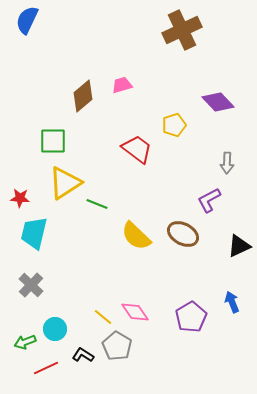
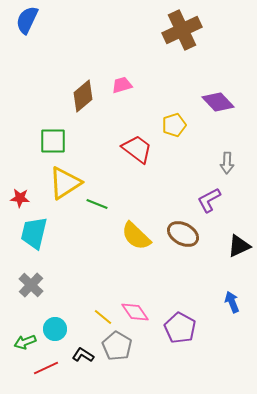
purple pentagon: moved 11 px left, 11 px down; rotated 12 degrees counterclockwise
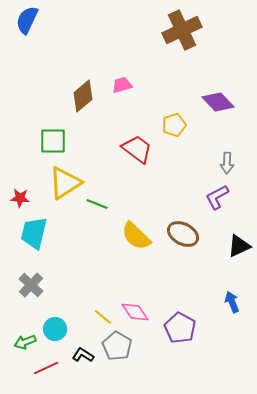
purple L-shape: moved 8 px right, 3 px up
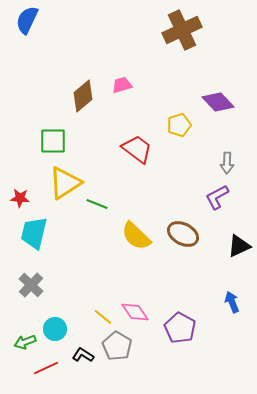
yellow pentagon: moved 5 px right
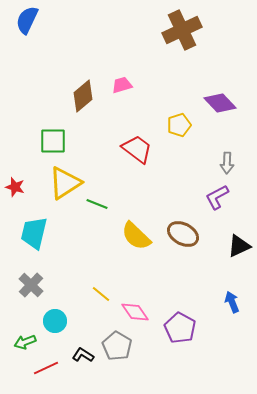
purple diamond: moved 2 px right, 1 px down
red star: moved 5 px left, 11 px up; rotated 12 degrees clockwise
yellow line: moved 2 px left, 23 px up
cyan circle: moved 8 px up
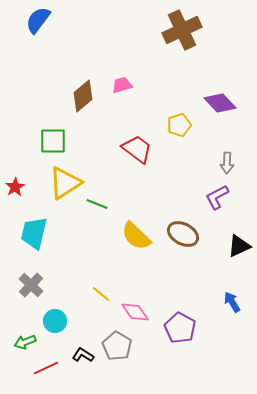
blue semicircle: moved 11 px right; rotated 12 degrees clockwise
red star: rotated 24 degrees clockwise
blue arrow: rotated 10 degrees counterclockwise
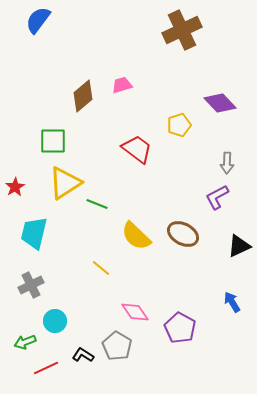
gray cross: rotated 20 degrees clockwise
yellow line: moved 26 px up
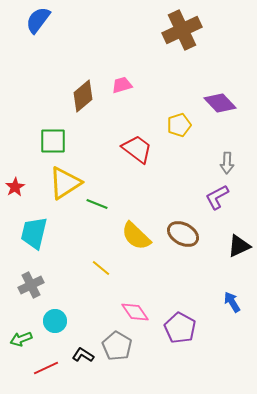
green arrow: moved 4 px left, 3 px up
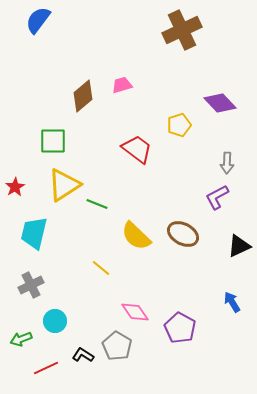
yellow triangle: moved 1 px left, 2 px down
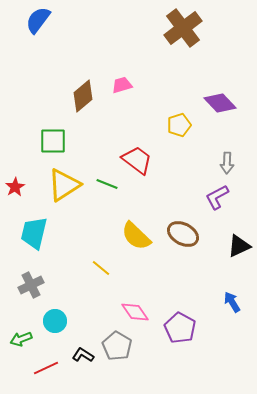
brown cross: moved 1 px right, 2 px up; rotated 12 degrees counterclockwise
red trapezoid: moved 11 px down
green line: moved 10 px right, 20 px up
